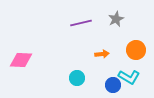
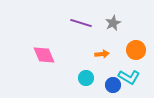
gray star: moved 3 px left, 4 px down
purple line: rotated 30 degrees clockwise
pink diamond: moved 23 px right, 5 px up; rotated 65 degrees clockwise
cyan circle: moved 9 px right
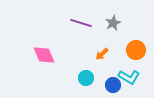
orange arrow: rotated 144 degrees clockwise
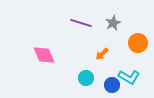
orange circle: moved 2 px right, 7 px up
blue circle: moved 1 px left
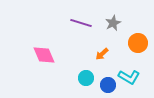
blue circle: moved 4 px left
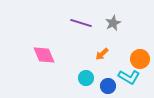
orange circle: moved 2 px right, 16 px down
blue circle: moved 1 px down
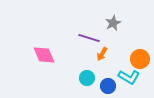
purple line: moved 8 px right, 15 px down
orange arrow: rotated 16 degrees counterclockwise
cyan circle: moved 1 px right
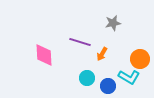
gray star: rotated 14 degrees clockwise
purple line: moved 9 px left, 4 px down
pink diamond: rotated 20 degrees clockwise
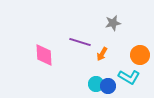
orange circle: moved 4 px up
cyan circle: moved 9 px right, 6 px down
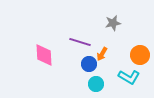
blue circle: moved 19 px left, 22 px up
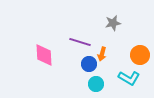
orange arrow: rotated 16 degrees counterclockwise
cyan L-shape: moved 1 px down
